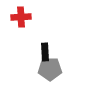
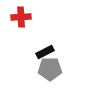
black rectangle: rotated 66 degrees clockwise
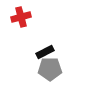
red cross: rotated 12 degrees counterclockwise
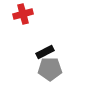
red cross: moved 2 px right, 3 px up
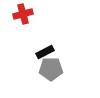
gray pentagon: moved 1 px right
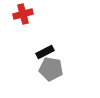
gray pentagon: rotated 10 degrees clockwise
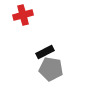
red cross: moved 1 px down
